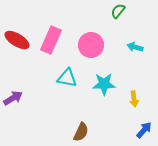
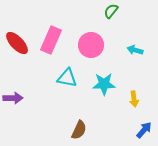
green semicircle: moved 7 px left
red ellipse: moved 3 px down; rotated 15 degrees clockwise
cyan arrow: moved 3 px down
purple arrow: rotated 30 degrees clockwise
brown semicircle: moved 2 px left, 2 px up
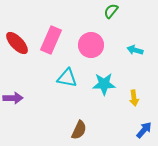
yellow arrow: moved 1 px up
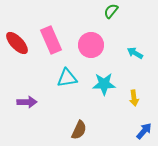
pink rectangle: rotated 48 degrees counterclockwise
cyan arrow: moved 3 px down; rotated 14 degrees clockwise
cyan triangle: rotated 20 degrees counterclockwise
purple arrow: moved 14 px right, 4 px down
blue arrow: moved 1 px down
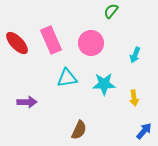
pink circle: moved 2 px up
cyan arrow: moved 2 px down; rotated 98 degrees counterclockwise
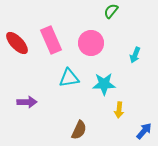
cyan triangle: moved 2 px right
yellow arrow: moved 15 px left, 12 px down; rotated 14 degrees clockwise
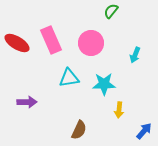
red ellipse: rotated 15 degrees counterclockwise
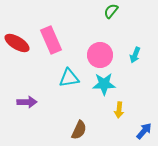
pink circle: moved 9 px right, 12 px down
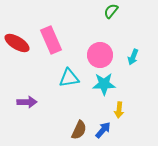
cyan arrow: moved 2 px left, 2 px down
blue arrow: moved 41 px left, 1 px up
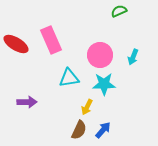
green semicircle: moved 8 px right; rotated 28 degrees clockwise
red ellipse: moved 1 px left, 1 px down
yellow arrow: moved 32 px left, 3 px up; rotated 21 degrees clockwise
